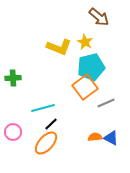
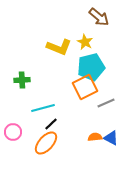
green cross: moved 9 px right, 2 px down
orange square: rotated 10 degrees clockwise
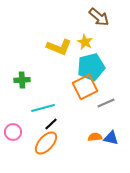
blue triangle: rotated 14 degrees counterclockwise
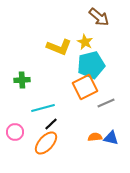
cyan pentagon: moved 2 px up
pink circle: moved 2 px right
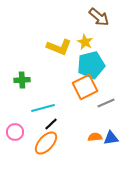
blue triangle: rotated 21 degrees counterclockwise
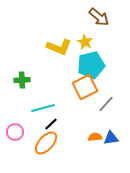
gray line: moved 1 px down; rotated 24 degrees counterclockwise
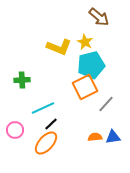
cyan line: rotated 10 degrees counterclockwise
pink circle: moved 2 px up
blue triangle: moved 2 px right, 1 px up
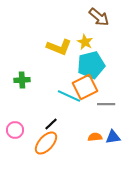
gray line: rotated 48 degrees clockwise
cyan line: moved 26 px right, 12 px up; rotated 50 degrees clockwise
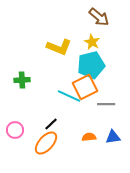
yellow star: moved 7 px right
orange semicircle: moved 6 px left
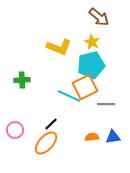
orange semicircle: moved 3 px right
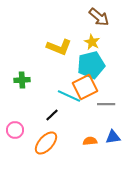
black line: moved 1 px right, 9 px up
orange semicircle: moved 2 px left, 4 px down
